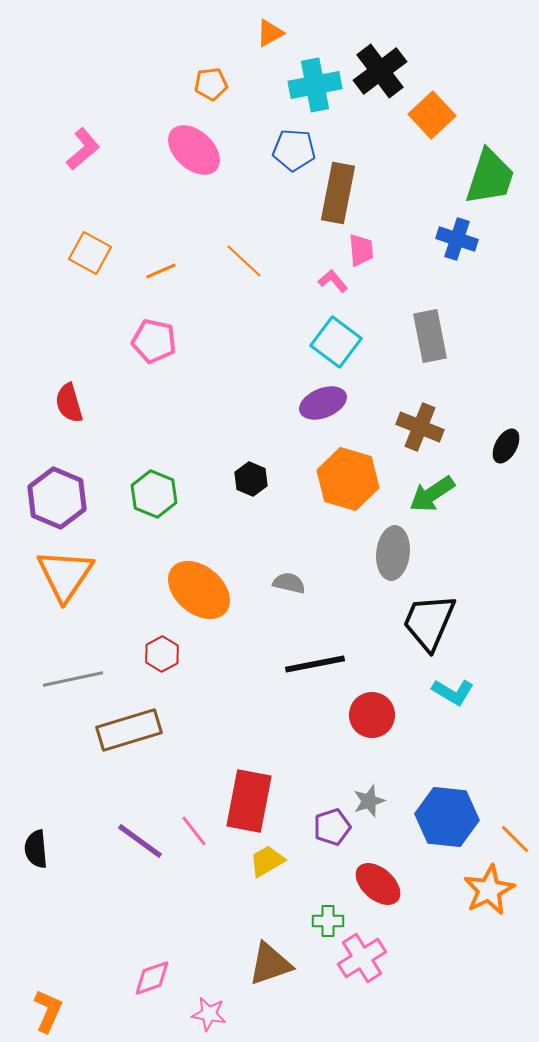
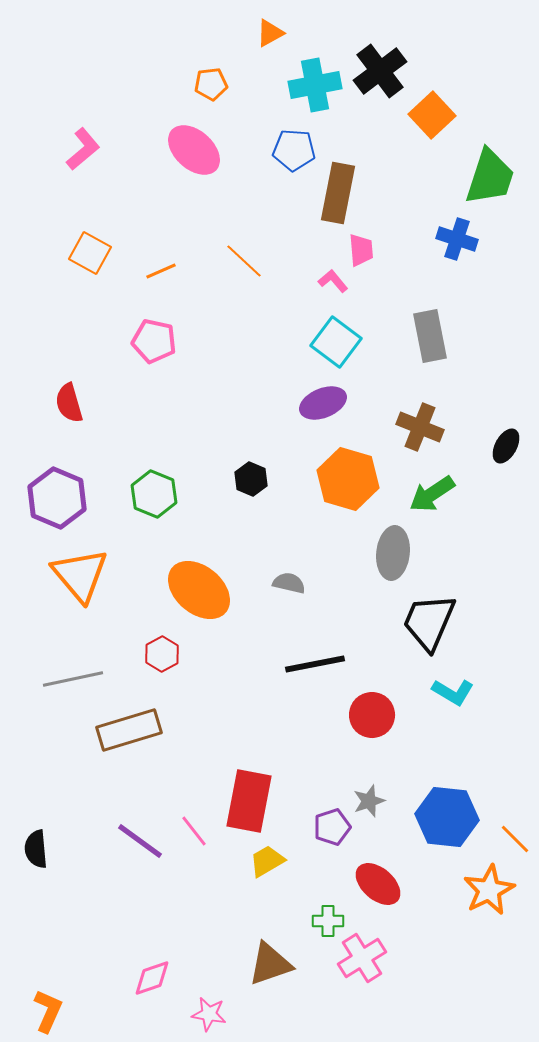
orange triangle at (65, 575): moved 15 px right; rotated 14 degrees counterclockwise
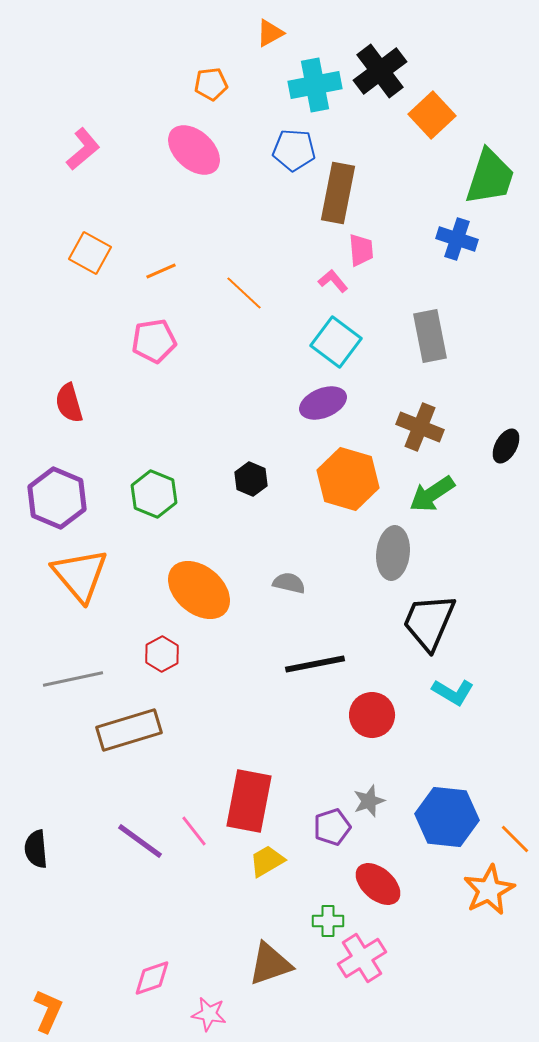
orange line at (244, 261): moved 32 px down
pink pentagon at (154, 341): rotated 21 degrees counterclockwise
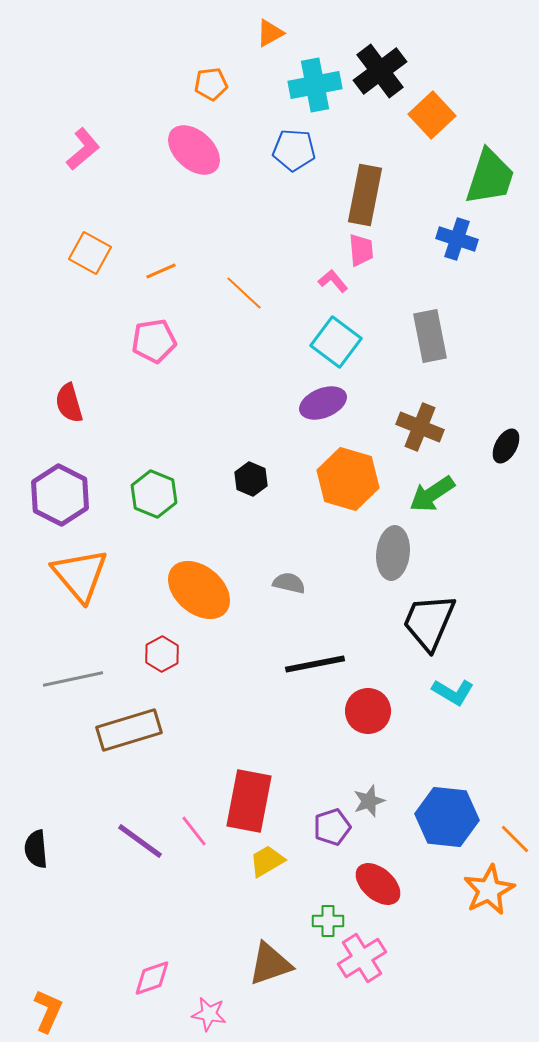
brown rectangle at (338, 193): moved 27 px right, 2 px down
purple hexagon at (57, 498): moved 3 px right, 3 px up; rotated 4 degrees clockwise
red circle at (372, 715): moved 4 px left, 4 px up
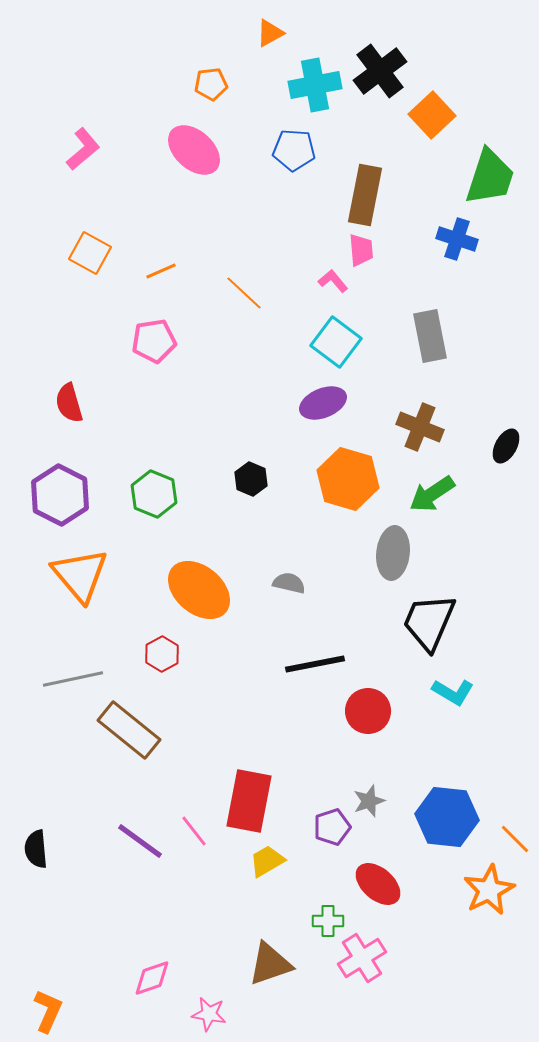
brown rectangle at (129, 730): rotated 56 degrees clockwise
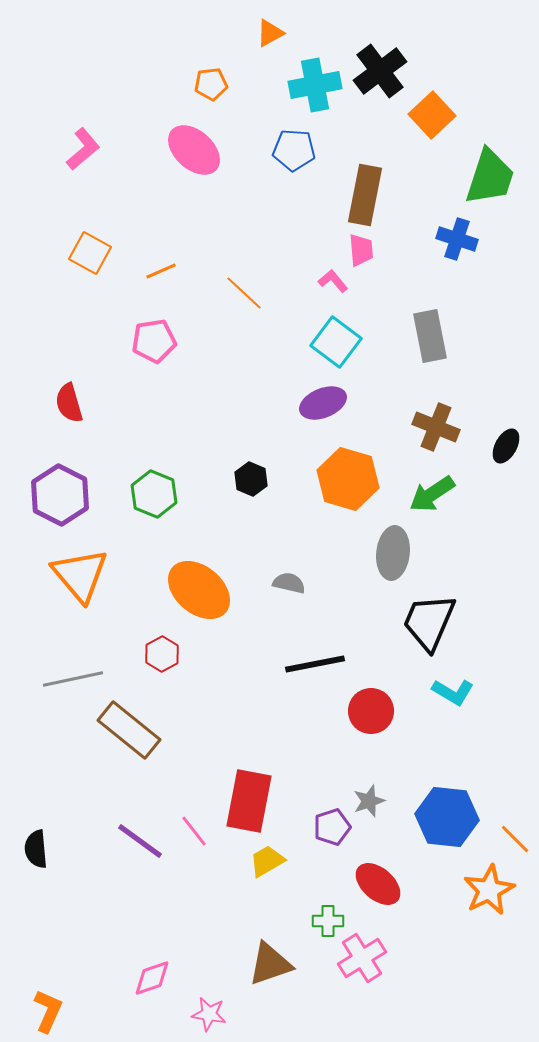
brown cross at (420, 427): moved 16 px right
red circle at (368, 711): moved 3 px right
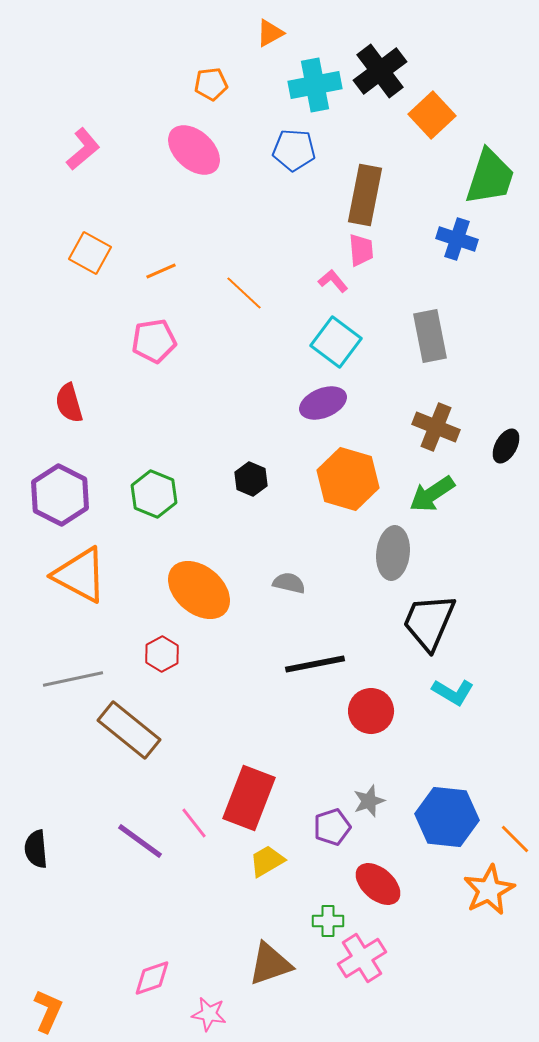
orange triangle at (80, 575): rotated 22 degrees counterclockwise
red rectangle at (249, 801): moved 3 px up; rotated 10 degrees clockwise
pink line at (194, 831): moved 8 px up
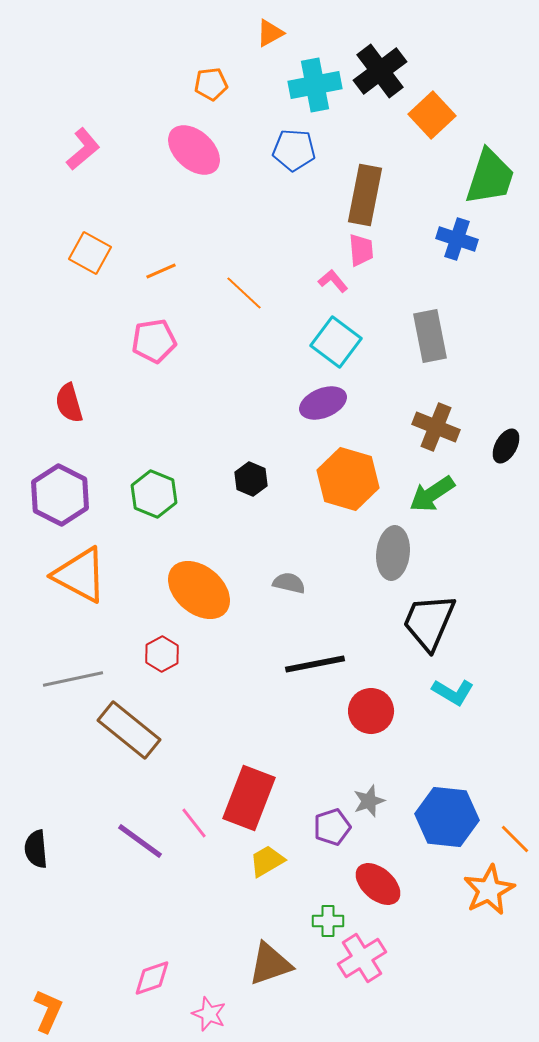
pink star at (209, 1014): rotated 12 degrees clockwise
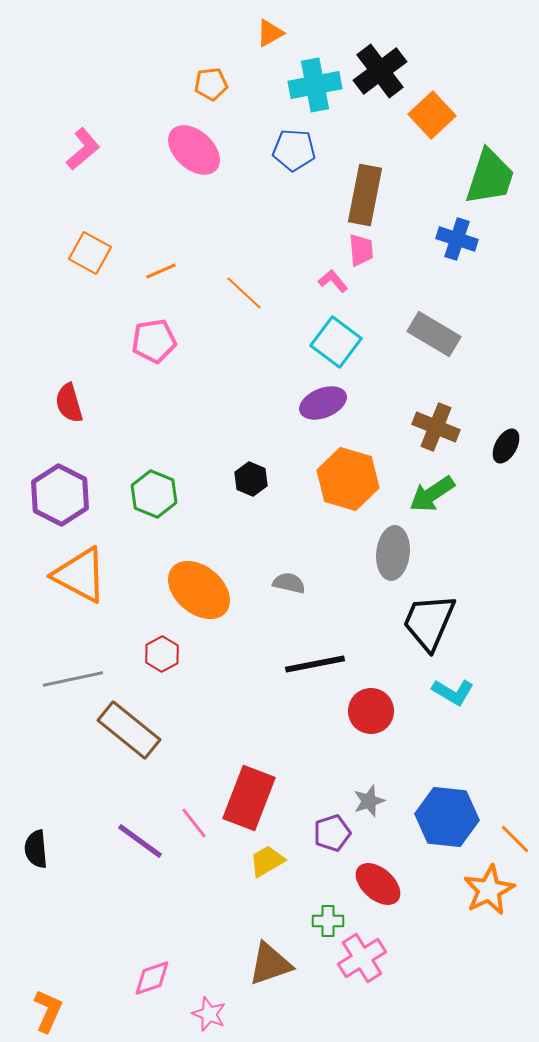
gray rectangle at (430, 336): moved 4 px right, 2 px up; rotated 48 degrees counterclockwise
purple pentagon at (332, 827): moved 6 px down
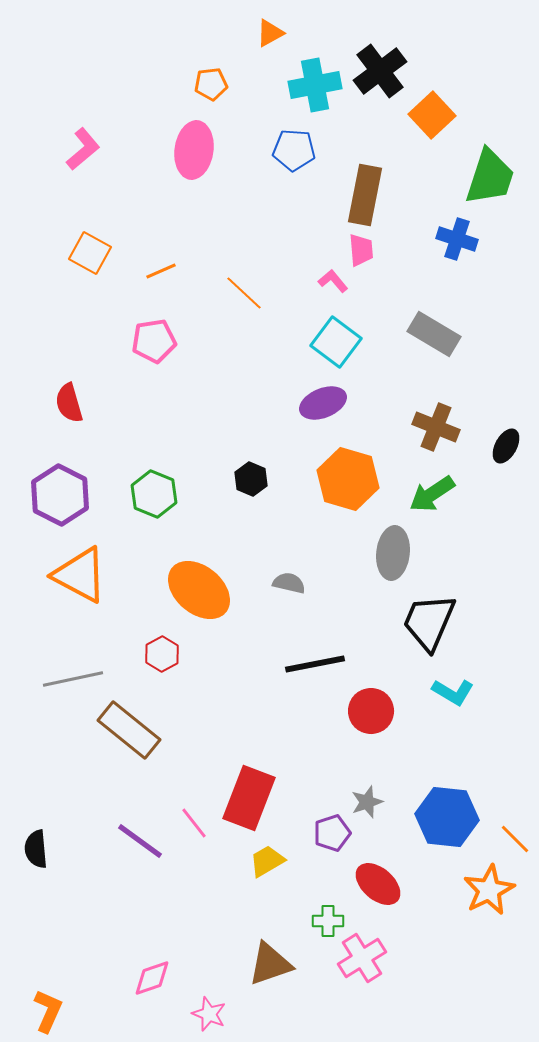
pink ellipse at (194, 150): rotated 56 degrees clockwise
gray star at (369, 801): moved 2 px left, 1 px down
